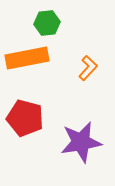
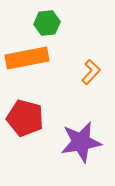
orange L-shape: moved 3 px right, 4 px down
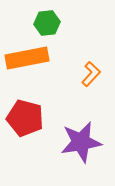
orange L-shape: moved 2 px down
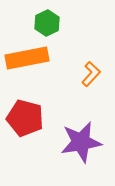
green hexagon: rotated 20 degrees counterclockwise
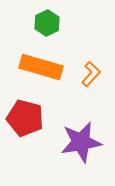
orange rectangle: moved 14 px right, 9 px down; rotated 27 degrees clockwise
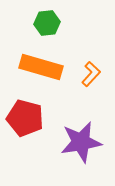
green hexagon: rotated 20 degrees clockwise
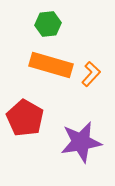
green hexagon: moved 1 px right, 1 px down
orange rectangle: moved 10 px right, 2 px up
red pentagon: rotated 15 degrees clockwise
